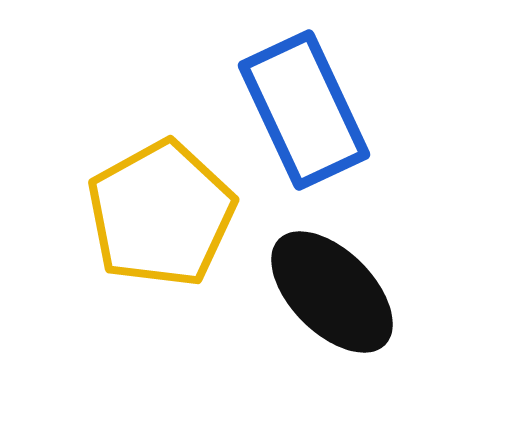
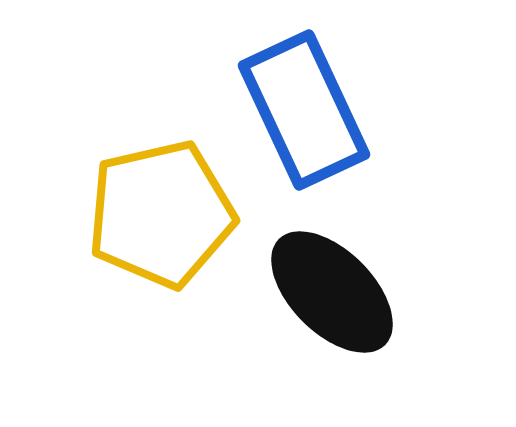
yellow pentagon: rotated 16 degrees clockwise
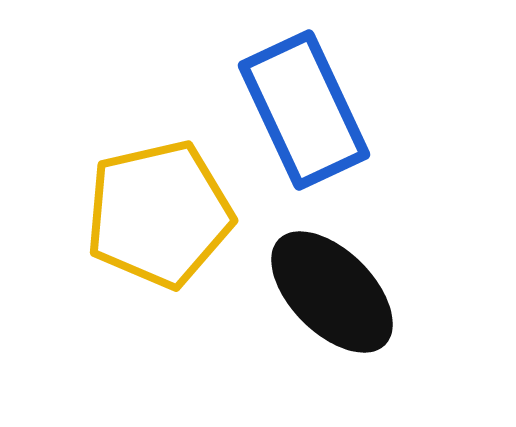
yellow pentagon: moved 2 px left
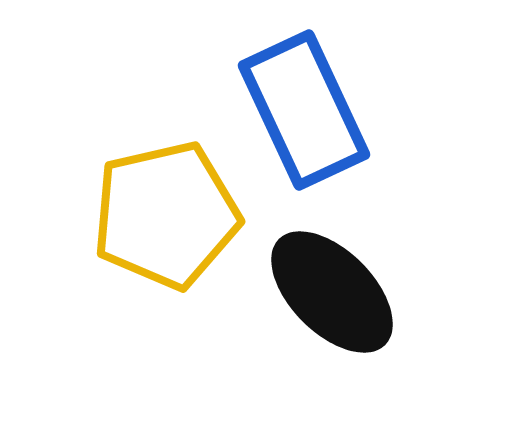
yellow pentagon: moved 7 px right, 1 px down
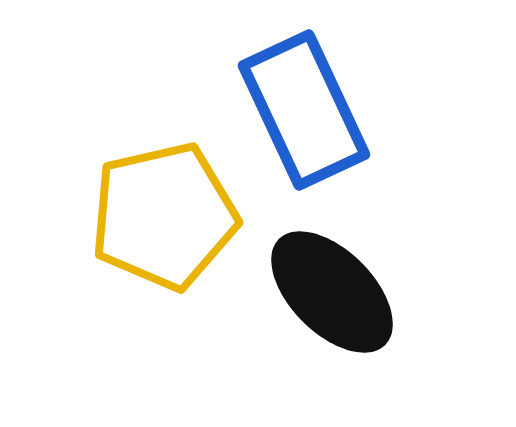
yellow pentagon: moved 2 px left, 1 px down
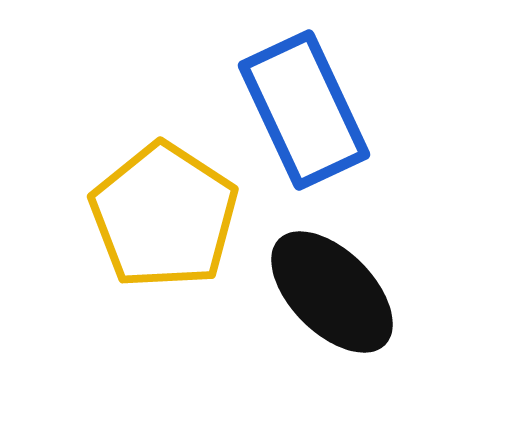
yellow pentagon: rotated 26 degrees counterclockwise
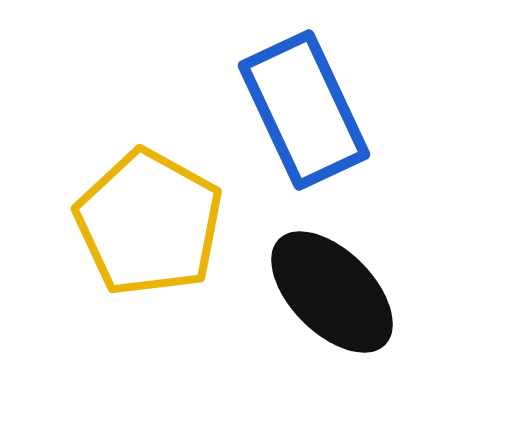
yellow pentagon: moved 15 px left, 7 px down; rotated 4 degrees counterclockwise
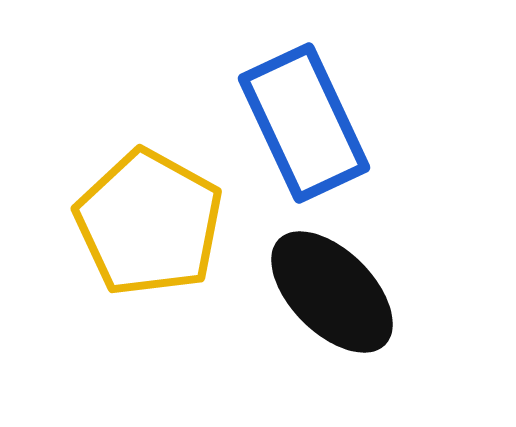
blue rectangle: moved 13 px down
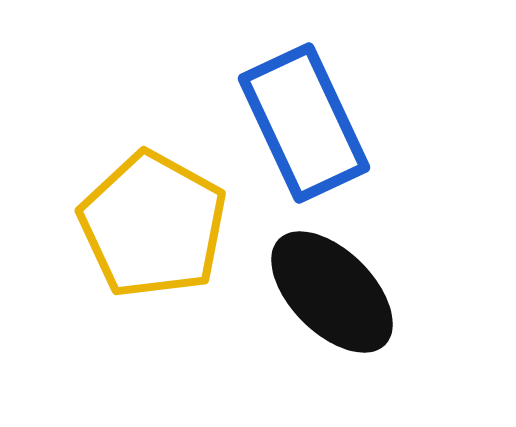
yellow pentagon: moved 4 px right, 2 px down
